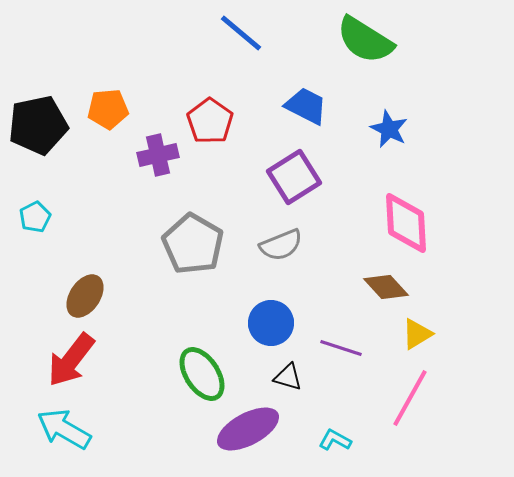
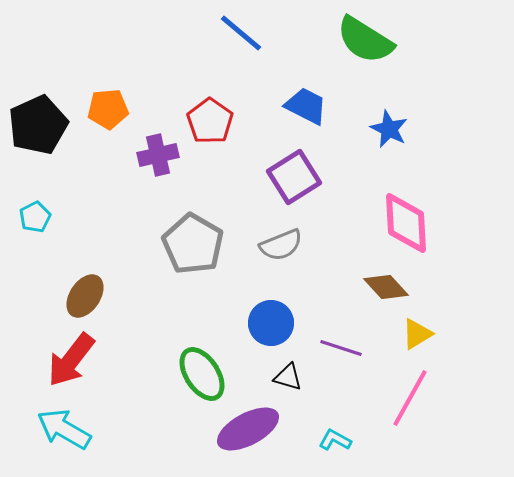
black pentagon: rotated 12 degrees counterclockwise
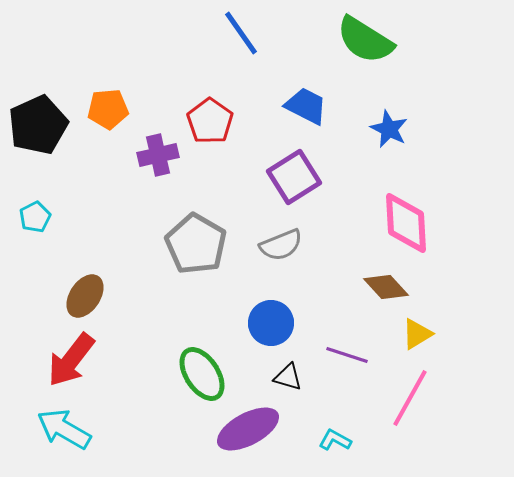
blue line: rotated 15 degrees clockwise
gray pentagon: moved 3 px right
purple line: moved 6 px right, 7 px down
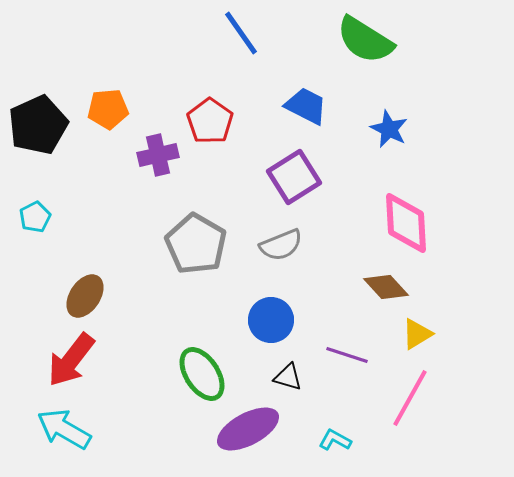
blue circle: moved 3 px up
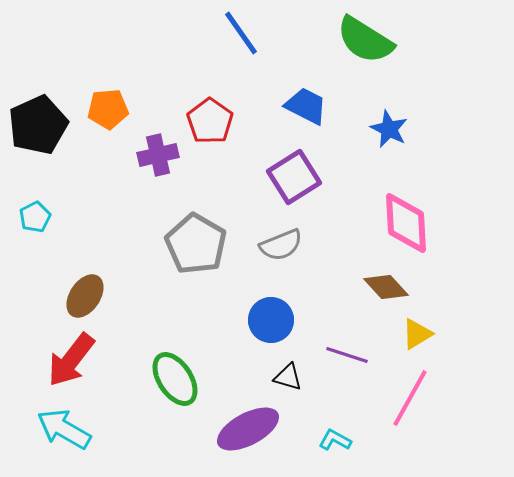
green ellipse: moved 27 px left, 5 px down
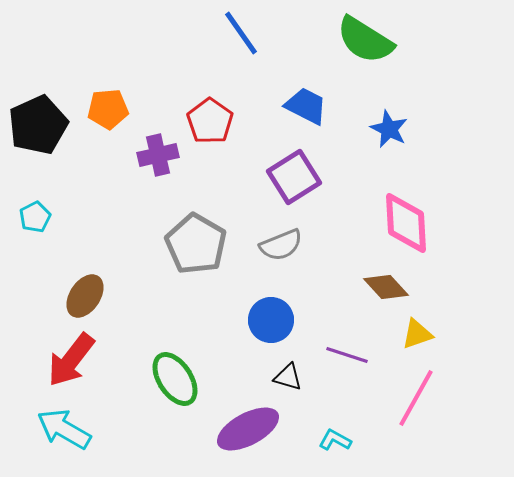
yellow triangle: rotated 12 degrees clockwise
pink line: moved 6 px right
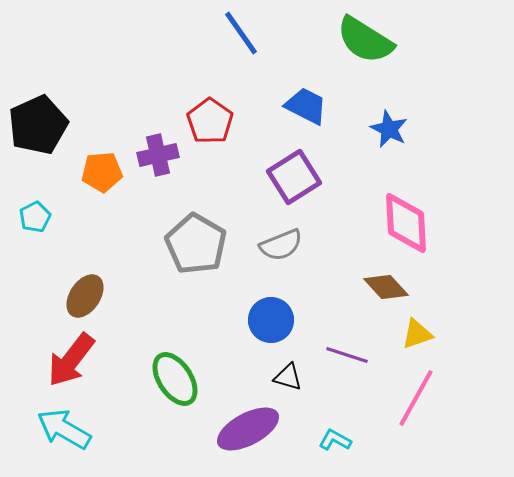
orange pentagon: moved 6 px left, 63 px down
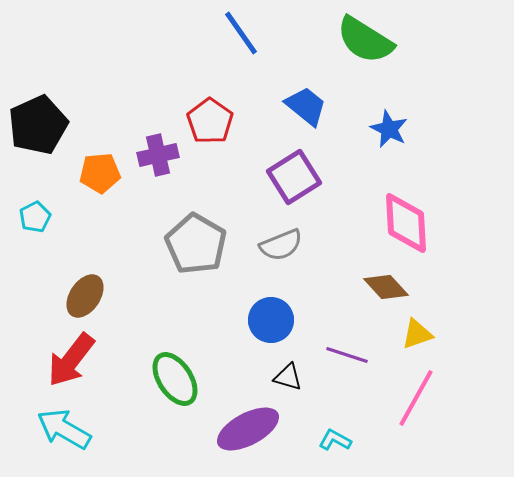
blue trapezoid: rotated 12 degrees clockwise
orange pentagon: moved 2 px left, 1 px down
